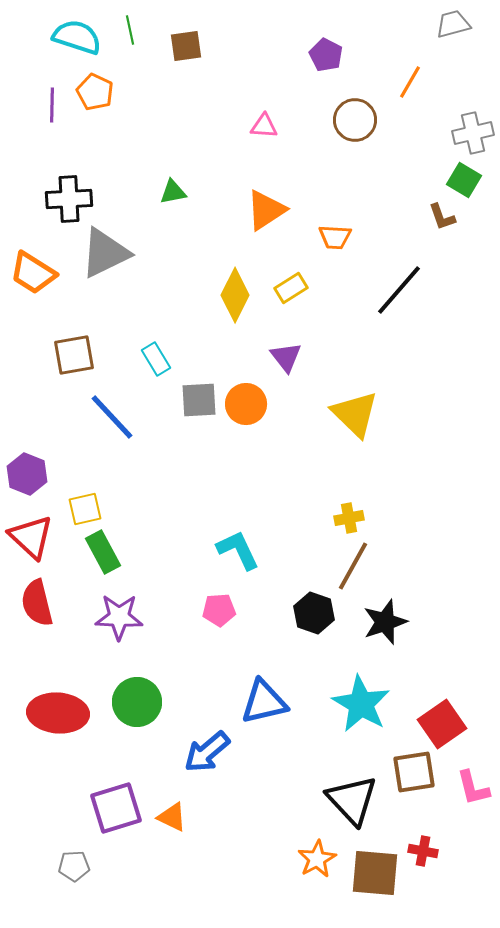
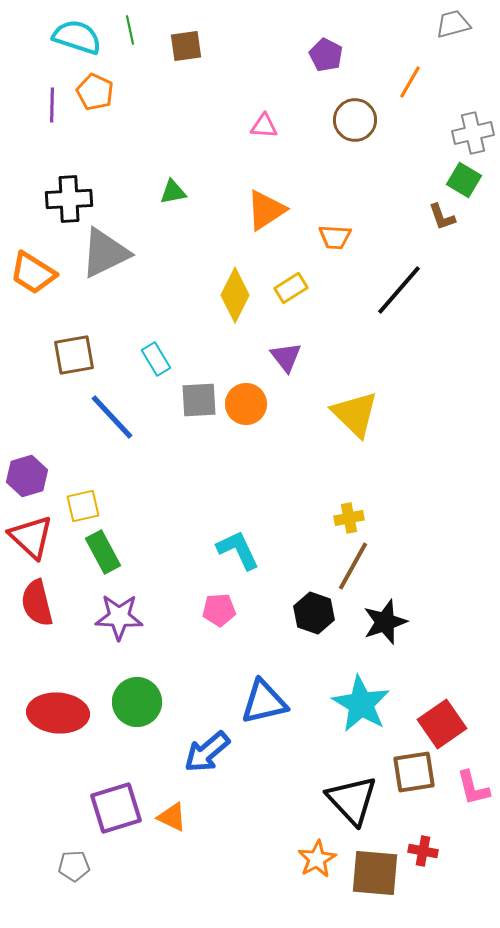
purple hexagon at (27, 474): moved 2 px down; rotated 21 degrees clockwise
yellow square at (85, 509): moved 2 px left, 3 px up
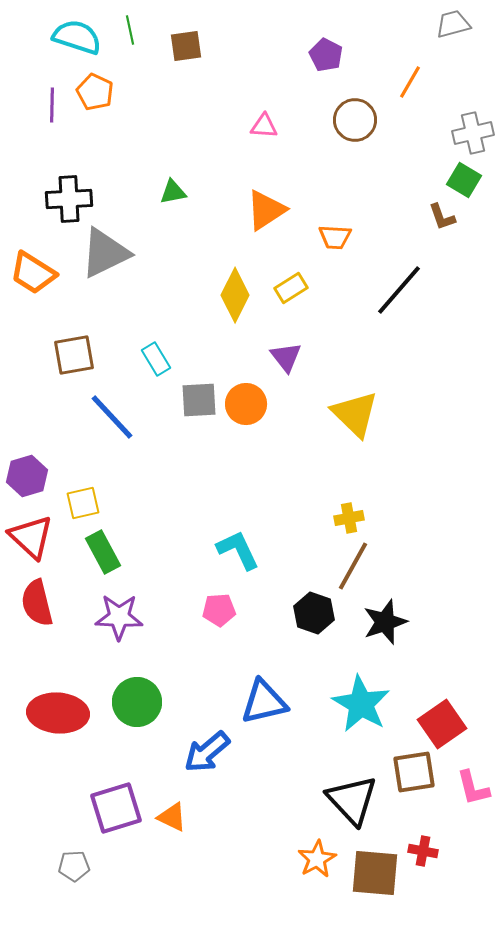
yellow square at (83, 506): moved 3 px up
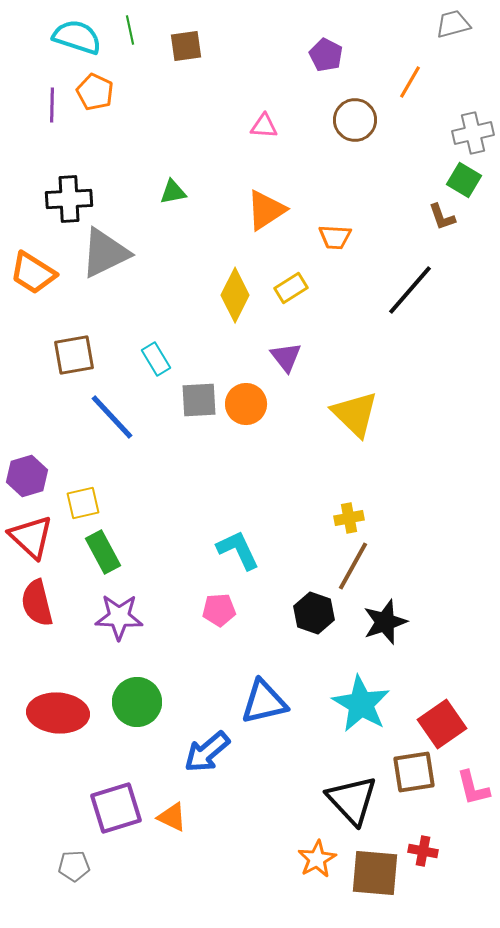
black line at (399, 290): moved 11 px right
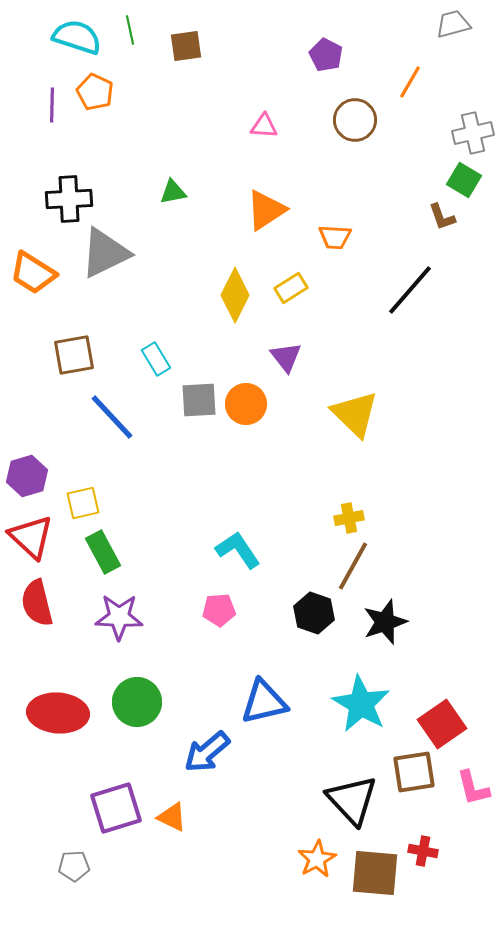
cyan L-shape at (238, 550): rotated 9 degrees counterclockwise
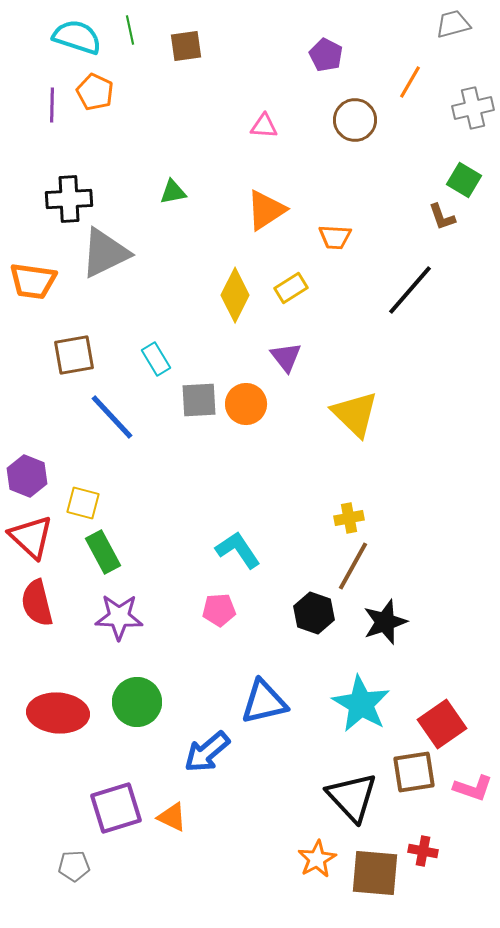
gray cross at (473, 133): moved 25 px up
orange trapezoid at (33, 273): moved 8 px down; rotated 24 degrees counterclockwise
purple hexagon at (27, 476): rotated 21 degrees counterclockwise
yellow square at (83, 503): rotated 28 degrees clockwise
pink L-shape at (473, 788): rotated 57 degrees counterclockwise
black triangle at (352, 800): moved 3 px up
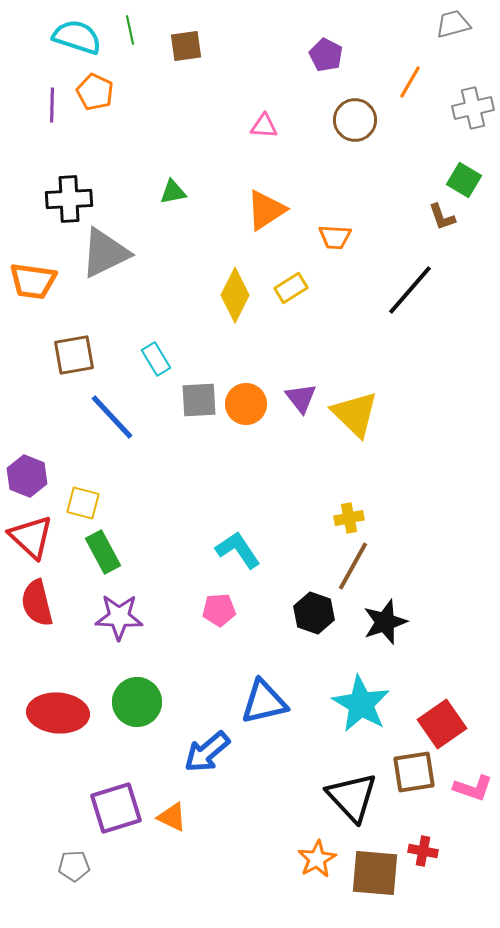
purple triangle at (286, 357): moved 15 px right, 41 px down
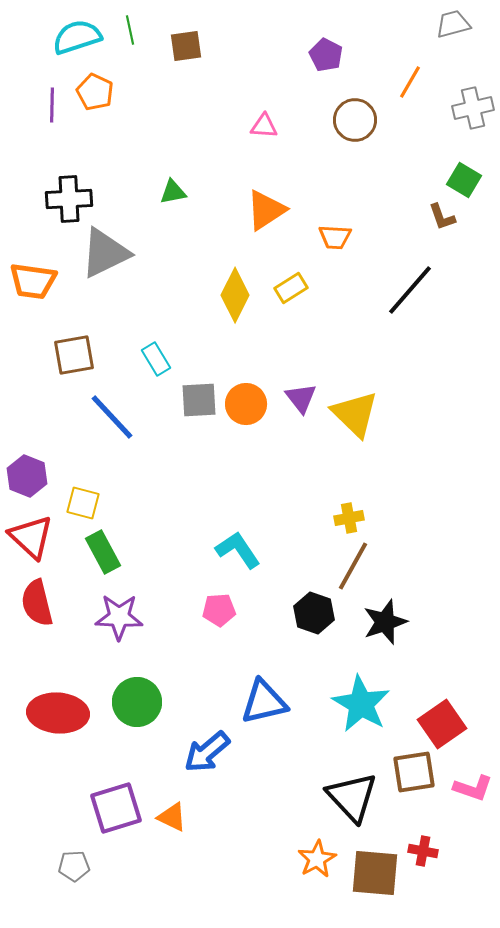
cyan semicircle at (77, 37): rotated 36 degrees counterclockwise
